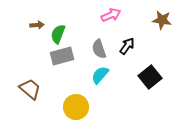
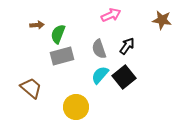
black square: moved 26 px left
brown trapezoid: moved 1 px right, 1 px up
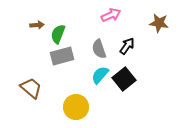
brown star: moved 3 px left, 3 px down
black square: moved 2 px down
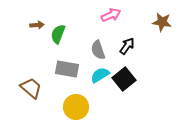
brown star: moved 3 px right, 1 px up
gray semicircle: moved 1 px left, 1 px down
gray rectangle: moved 5 px right, 13 px down; rotated 25 degrees clockwise
cyan semicircle: rotated 18 degrees clockwise
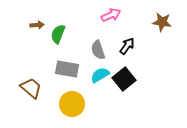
yellow circle: moved 4 px left, 3 px up
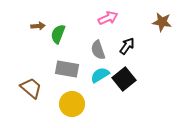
pink arrow: moved 3 px left, 3 px down
brown arrow: moved 1 px right, 1 px down
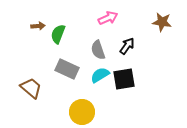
gray rectangle: rotated 15 degrees clockwise
black square: rotated 30 degrees clockwise
yellow circle: moved 10 px right, 8 px down
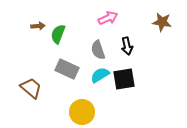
black arrow: rotated 132 degrees clockwise
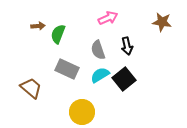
black square: rotated 30 degrees counterclockwise
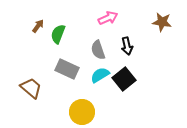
brown arrow: rotated 48 degrees counterclockwise
